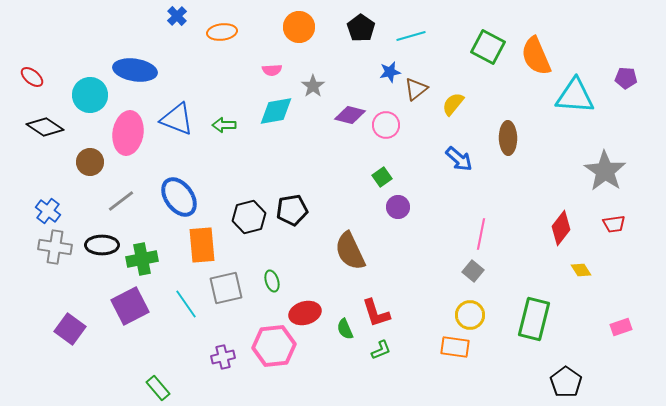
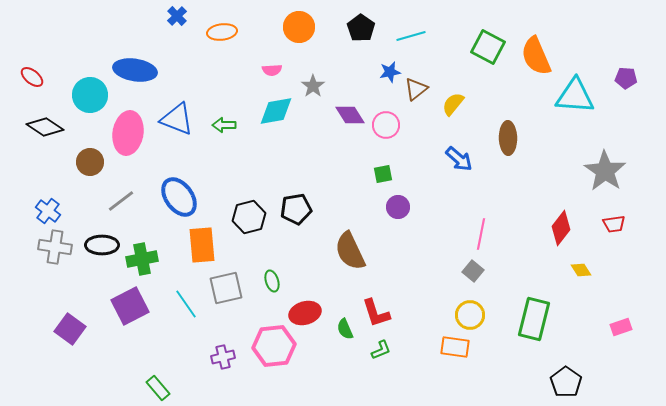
purple diamond at (350, 115): rotated 44 degrees clockwise
green square at (382, 177): moved 1 px right, 3 px up; rotated 24 degrees clockwise
black pentagon at (292, 210): moved 4 px right, 1 px up
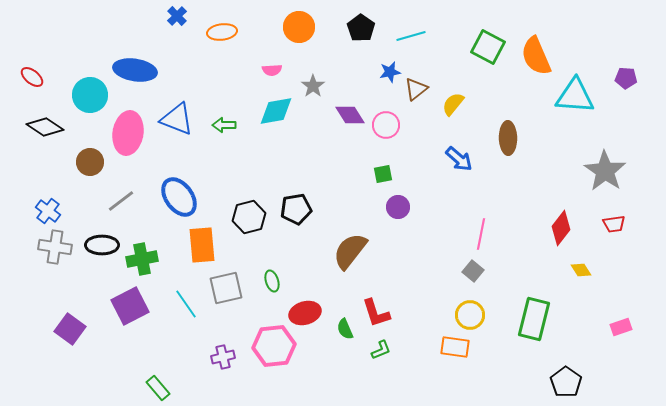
brown semicircle at (350, 251): rotated 63 degrees clockwise
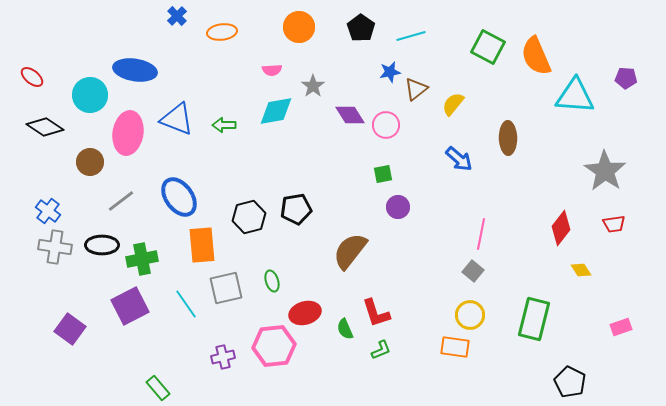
black pentagon at (566, 382): moved 4 px right; rotated 8 degrees counterclockwise
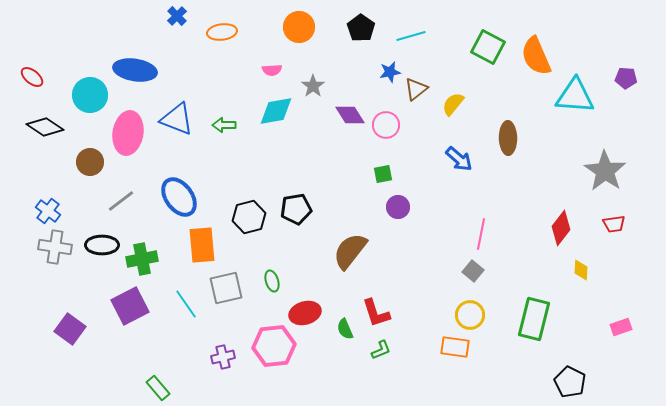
yellow diamond at (581, 270): rotated 35 degrees clockwise
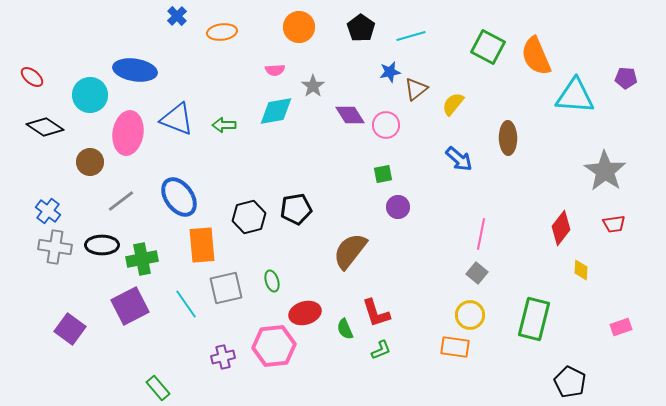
pink semicircle at (272, 70): moved 3 px right
gray square at (473, 271): moved 4 px right, 2 px down
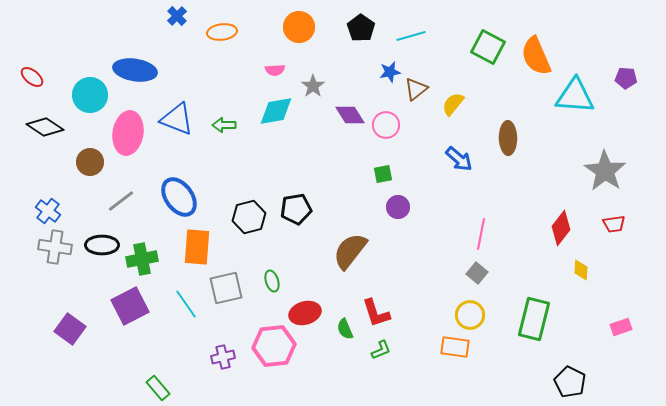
orange rectangle at (202, 245): moved 5 px left, 2 px down; rotated 9 degrees clockwise
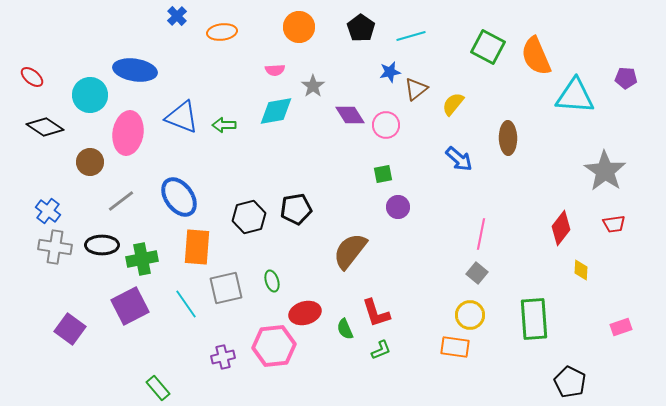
blue triangle at (177, 119): moved 5 px right, 2 px up
green rectangle at (534, 319): rotated 18 degrees counterclockwise
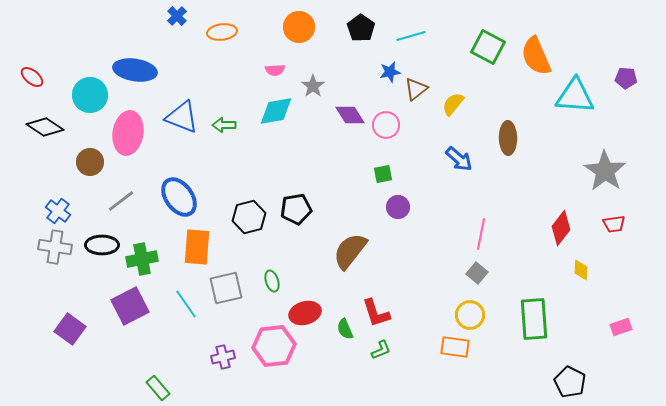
blue cross at (48, 211): moved 10 px right
